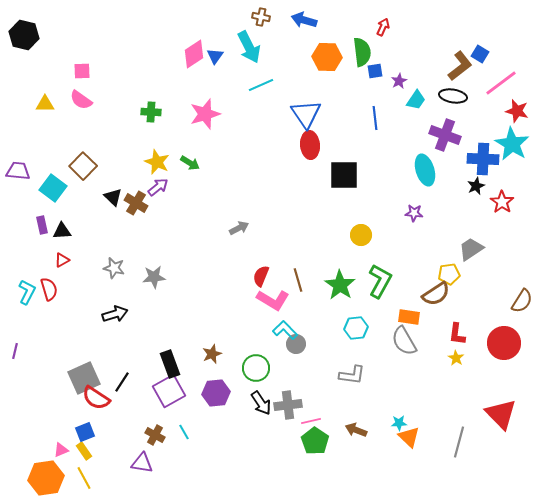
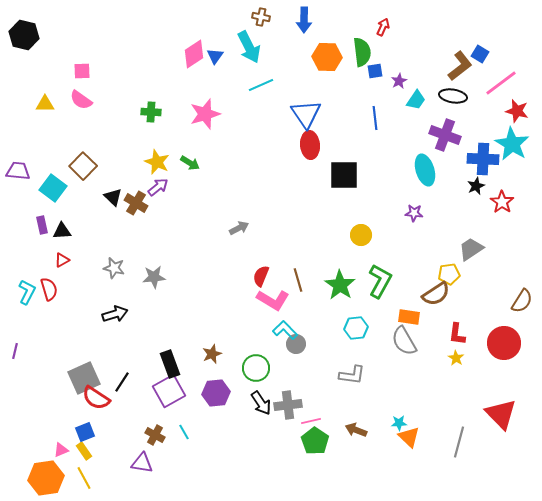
blue arrow at (304, 20): rotated 105 degrees counterclockwise
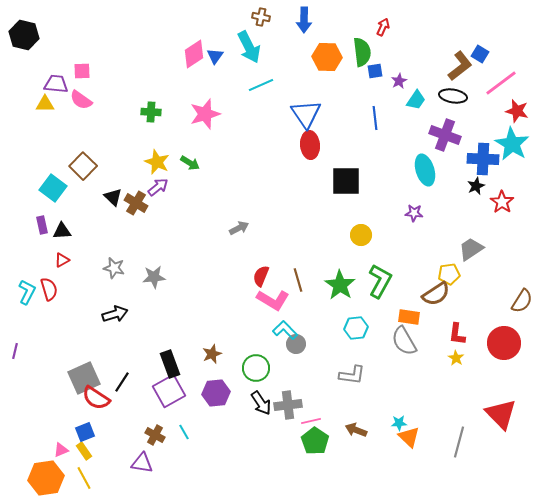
purple trapezoid at (18, 171): moved 38 px right, 87 px up
black square at (344, 175): moved 2 px right, 6 px down
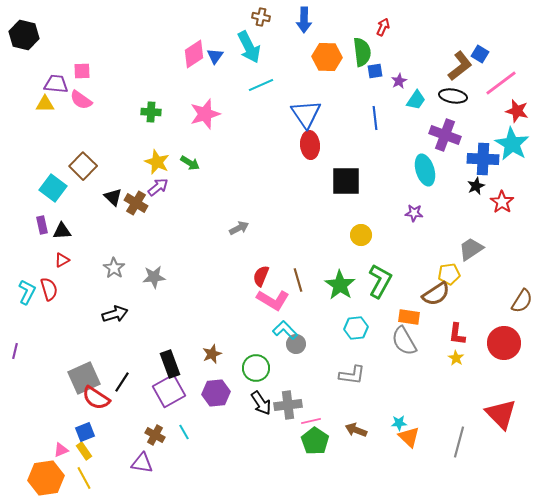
gray star at (114, 268): rotated 20 degrees clockwise
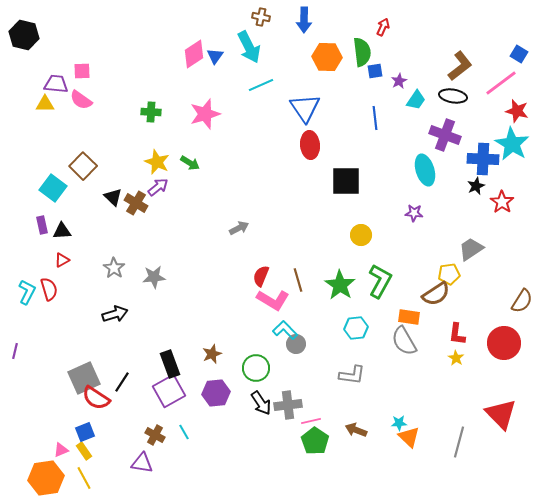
blue square at (480, 54): moved 39 px right
blue triangle at (306, 114): moved 1 px left, 6 px up
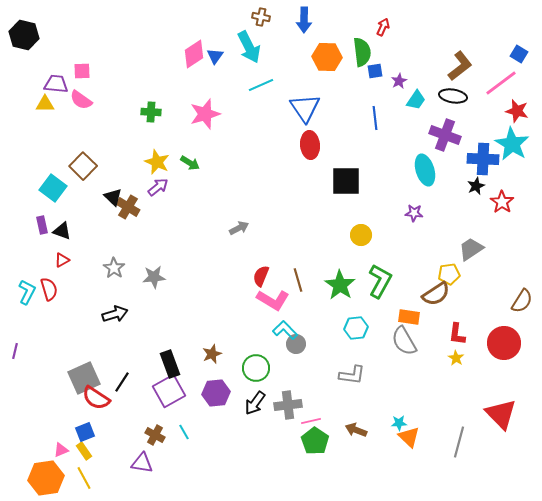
brown cross at (136, 203): moved 8 px left, 4 px down
black triangle at (62, 231): rotated 24 degrees clockwise
black arrow at (261, 403): moved 6 px left; rotated 70 degrees clockwise
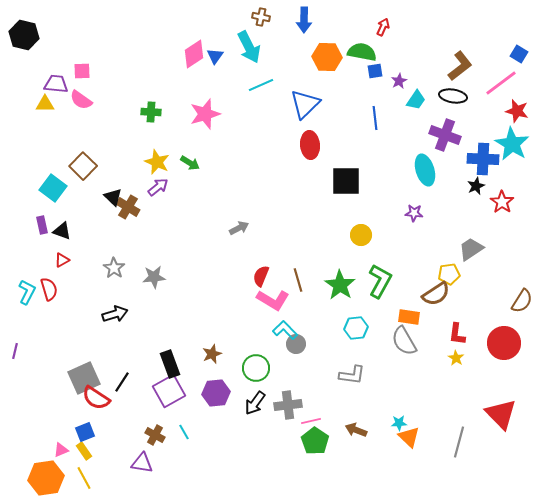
green semicircle at (362, 52): rotated 72 degrees counterclockwise
blue triangle at (305, 108): moved 4 px up; rotated 20 degrees clockwise
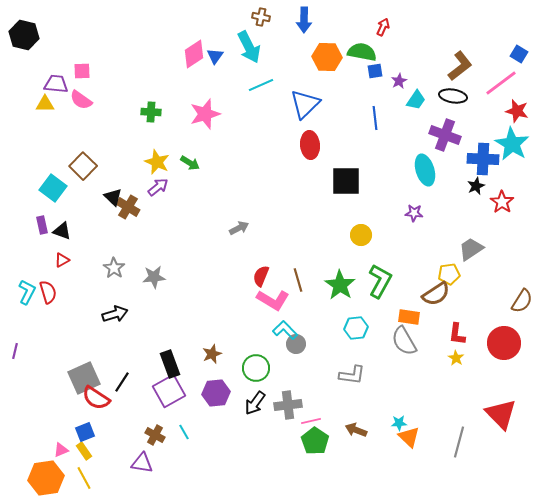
red semicircle at (49, 289): moved 1 px left, 3 px down
